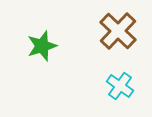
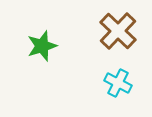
cyan cross: moved 2 px left, 3 px up; rotated 8 degrees counterclockwise
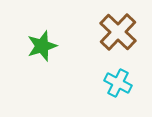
brown cross: moved 1 px down
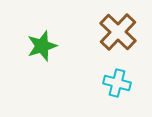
cyan cross: moved 1 px left; rotated 12 degrees counterclockwise
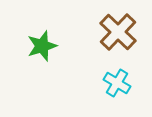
cyan cross: rotated 16 degrees clockwise
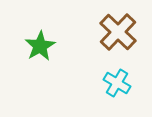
green star: moved 2 px left; rotated 12 degrees counterclockwise
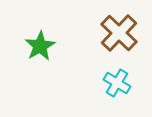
brown cross: moved 1 px right, 1 px down
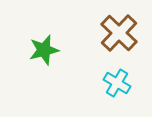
green star: moved 4 px right, 4 px down; rotated 16 degrees clockwise
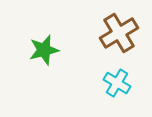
brown cross: rotated 15 degrees clockwise
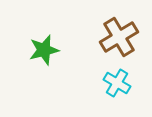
brown cross: moved 4 px down
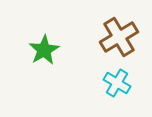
green star: rotated 16 degrees counterclockwise
